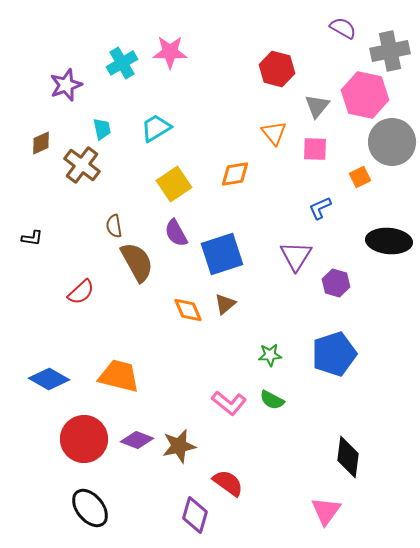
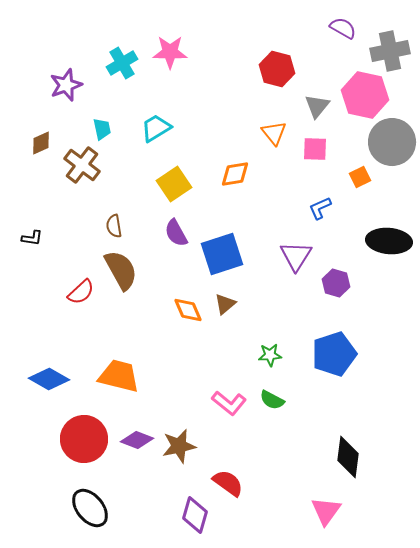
brown semicircle at (137, 262): moved 16 px left, 8 px down
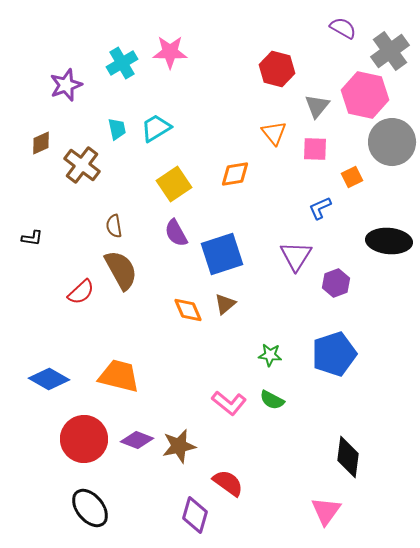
gray cross at (390, 51): rotated 24 degrees counterclockwise
cyan trapezoid at (102, 129): moved 15 px right
orange square at (360, 177): moved 8 px left
purple hexagon at (336, 283): rotated 24 degrees clockwise
green star at (270, 355): rotated 10 degrees clockwise
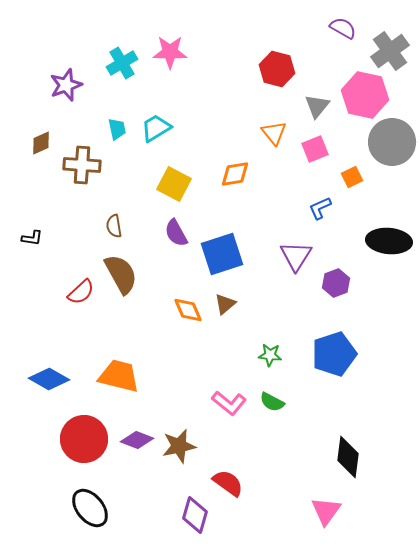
pink square at (315, 149): rotated 24 degrees counterclockwise
brown cross at (82, 165): rotated 33 degrees counterclockwise
yellow square at (174, 184): rotated 28 degrees counterclockwise
brown semicircle at (121, 270): moved 4 px down
green semicircle at (272, 400): moved 2 px down
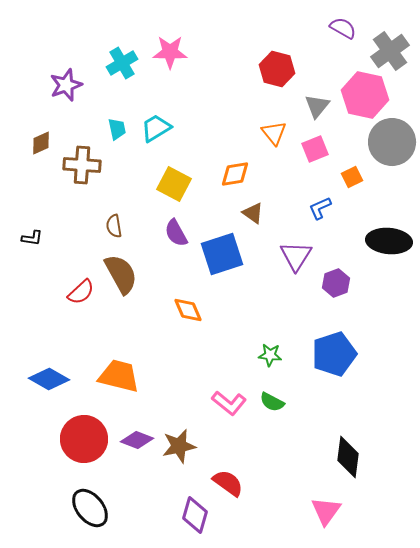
brown triangle at (225, 304): moved 28 px right, 91 px up; rotated 45 degrees counterclockwise
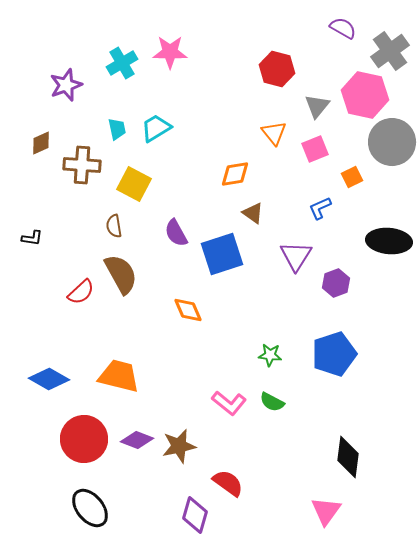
yellow square at (174, 184): moved 40 px left
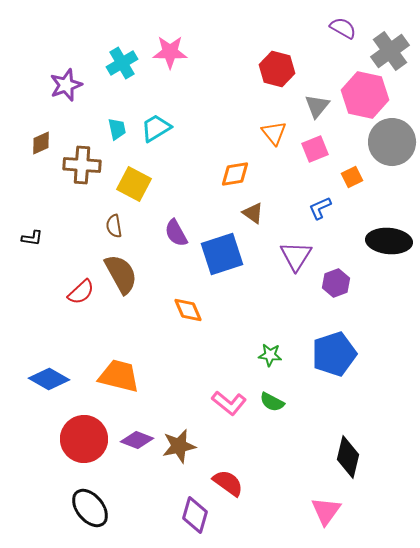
black diamond at (348, 457): rotated 6 degrees clockwise
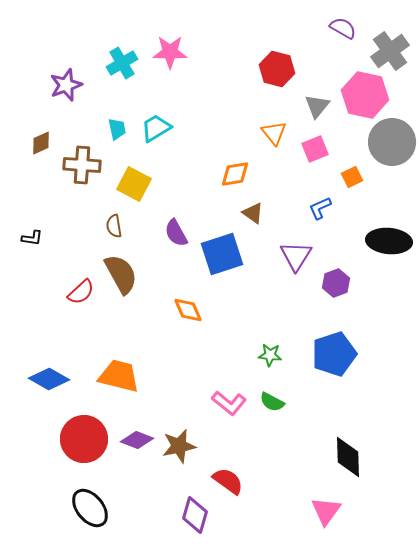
black diamond at (348, 457): rotated 15 degrees counterclockwise
red semicircle at (228, 483): moved 2 px up
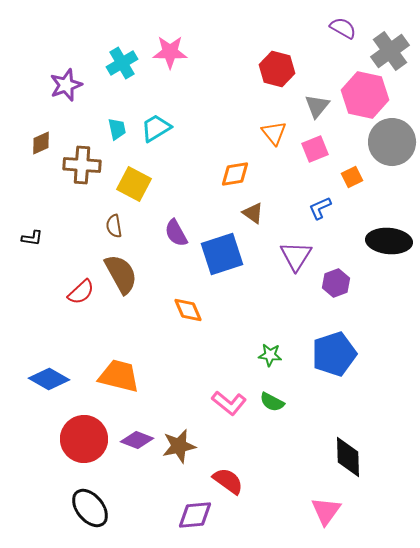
purple diamond at (195, 515): rotated 69 degrees clockwise
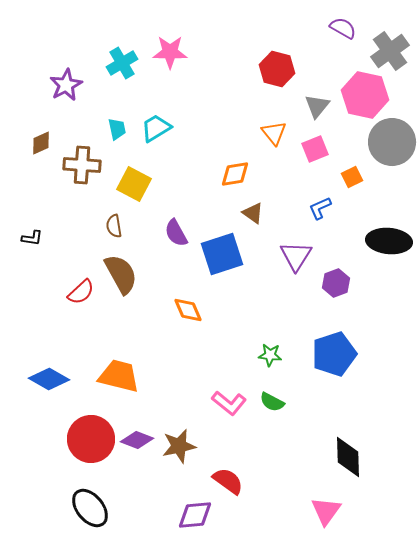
purple star at (66, 85): rotated 8 degrees counterclockwise
red circle at (84, 439): moved 7 px right
